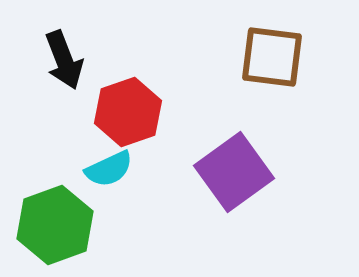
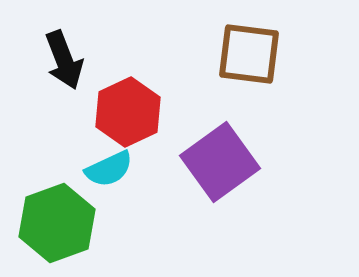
brown square: moved 23 px left, 3 px up
red hexagon: rotated 6 degrees counterclockwise
purple square: moved 14 px left, 10 px up
green hexagon: moved 2 px right, 2 px up
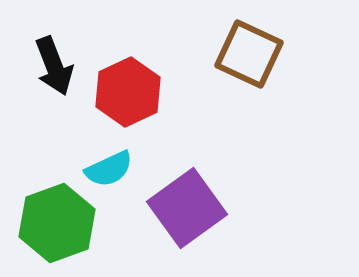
brown square: rotated 18 degrees clockwise
black arrow: moved 10 px left, 6 px down
red hexagon: moved 20 px up
purple square: moved 33 px left, 46 px down
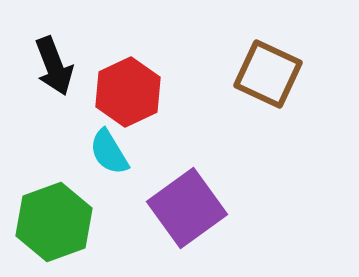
brown square: moved 19 px right, 20 px down
cyan semicircle: moved 17 px up; rotated 84 degrees clockwise
green hexagon: moved 3 px left, 1 px up
